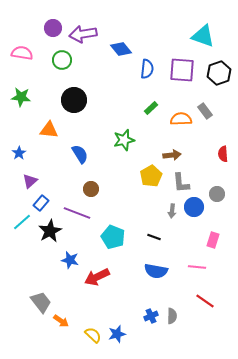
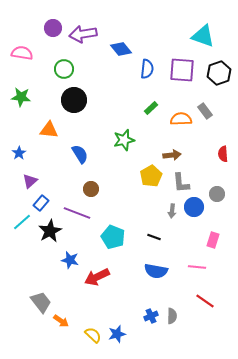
green circle at (62, 60): moved 2 px right, 9 px down
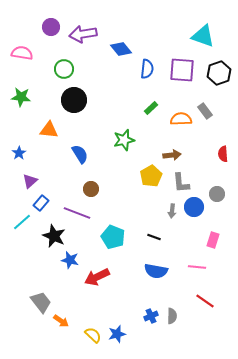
purple circle at (53, 28): moved 2 px left, 1 px up
black star at (50, 231): moved 4 px right, 5 px down; rotated 20 degrees counterclockwise
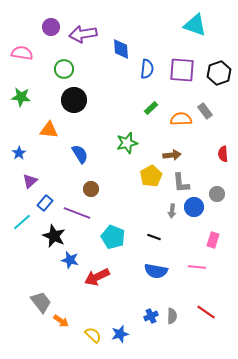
cyan triangle at (203, 36): moved 8 px left, 11 px up
blue diamond at (121, 49): rotated 35 degrees clockwise
green star at (124, 140): moved 3 px right, 3 px down
blue rectangle at (41, 203): moved 4 px right
red line at (205, 301): moved 1 px right, 11 px down
blue star at (117, 334): moved 3 px right
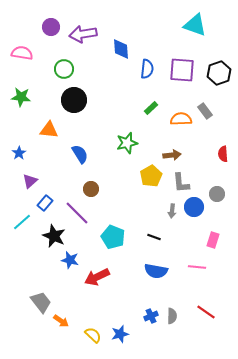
purple line at (77, 213): rotated 24 degrees clockwise
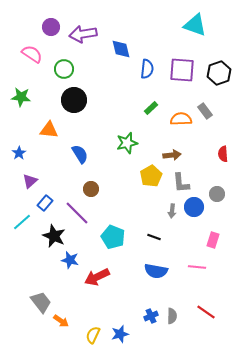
blue diamond at (121, 49): rotated 10 degrees counterclockwise
pink semicircle at (22, 53): moved 10 px right, 1 px down; rotated 25 degrees clockwise
yellow semicircle at (93, 335): rotated 108 degrees counterclockwise
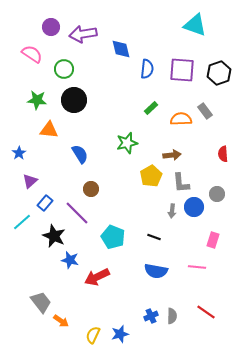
green star at (21, 97): moved 16 px right, 3 px down
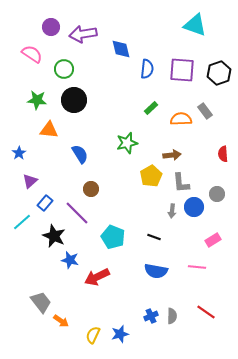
pink rectangle at (213, 240): rotated 42 degrees clockwise
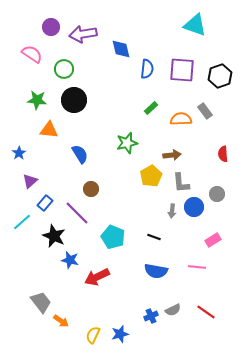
black hexagon at (219, 73): moved 1 px right, 3 px down
gray semicircle at (172, 316): moved 1 px right, 6 px up; rotated 63 degrees clockwise
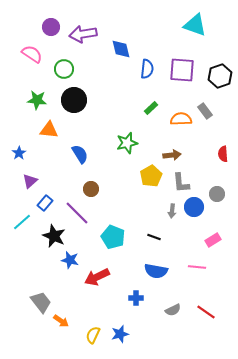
blue cross at (151, 316): moved 15 px left, 18 px up; rotated 24 degrees clockwise
